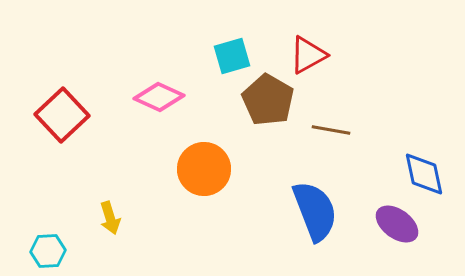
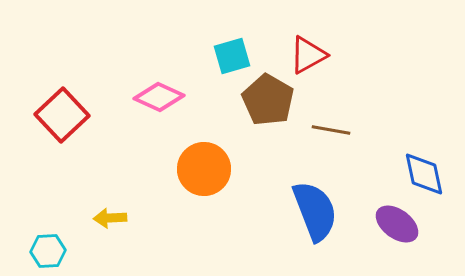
yellow arrow: rotated 104 degrees clockwise
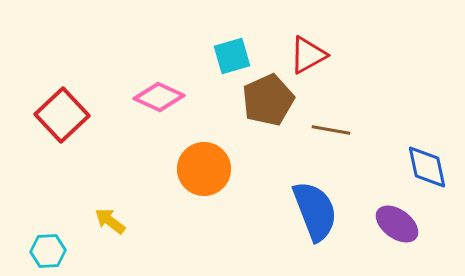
brown pentagon: rotated 18 degrees clockwise
blue diamond: moved 3 px right, 7 px up
yellow arrow: moved 3 px down; rotated 40 degrees clockwise
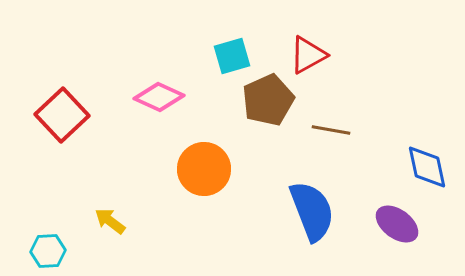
blue semicircle: moved 3 px left
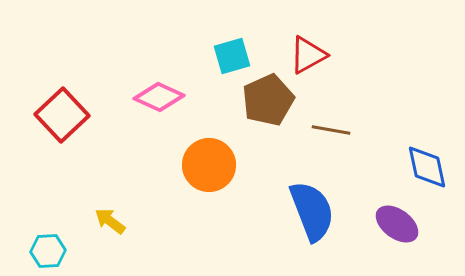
orange circle: moved 5 px right, 4 px up
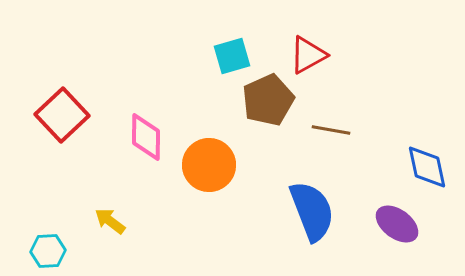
pink diamond: moved 13 px left, 40 px down; rotated 66 degrees clockwise
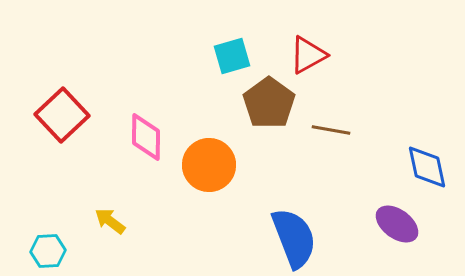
brown pentagon: moved 1 px right, 3 px down; rotated 12 degrees counterclockwise
blue semicircle: moved 18 px left, 27 px down
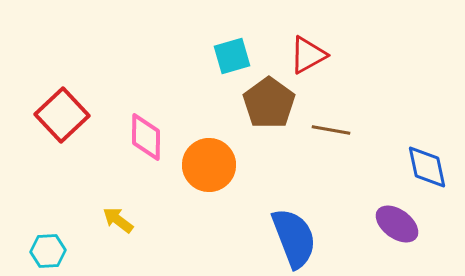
yellow arrow: moved 8 px right, 1 px up
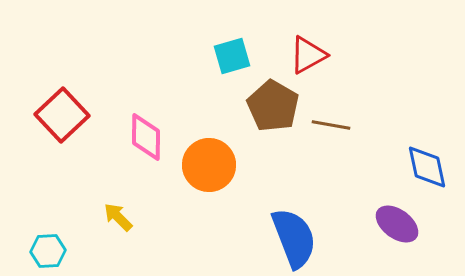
brown pentagon: moved 4 px right, 3 px down; rotated 6 degrees counterclockwise
brown line: moved 5 px up
yellow arrow: moved 3 px up; rotated 8 degrees clockwise
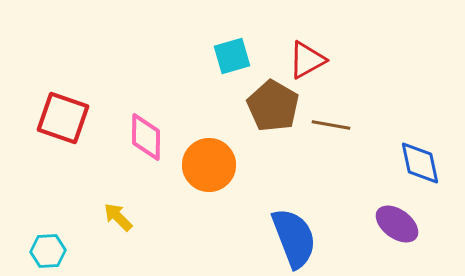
red triangle: moved 1 px left, 5 px down
red square: moved 1 px right, 3 px down; rotated 28 degrees counterclockwise
blue diamond: moved 7 px left, 4 px up
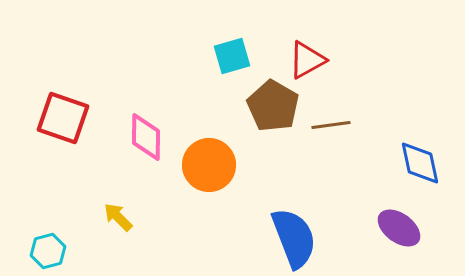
brown line: rotated 18 degrees counterclockwise
purple ellipse: moved 2 px right, 4 px down
cyan hexagon: rotated 12 degrees counterclockwise
